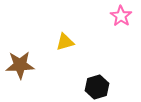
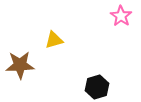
yellow triangle: moved 11 px left, 2 px up
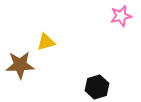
pink star: rotated 25 degrees clockwise
yellow triangle: moved 8 px left, 2 px down
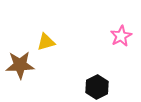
pink star: moved 20 px down; rotated 15 degrees counterclockwise
black hexagon: rotated 10 degrees counterclockwise
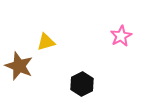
brown star: moved 1 px left, 1 px down; rotated 24 degrees clockwise
black hexagon: moved 15 px left, 3 px up
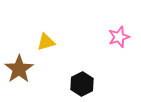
pink star: moved 2 px left, 1 px down; rotated 10 degrees clockwise
brown star: moved 3 px down; rotated 16 degrees clockwise
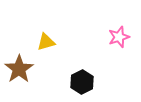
black hexagon: moved 2 px up
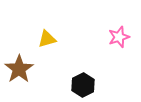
yellow triangle: moved 1 px right, 3 px up
black hexagon: moved 1 px right, 3 px down
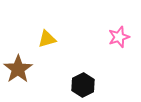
brown star: moved 1 px left
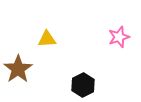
yellow triangle: rotated 12 degrees clockwise
